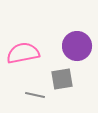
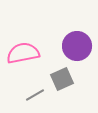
gray square: rotated 15 degrees counterclockwise
gray line: rotated 42 degrees counterclockwise
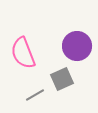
pink semicircle: rotated 100 degrees counterclockwise
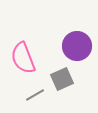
pink semicircle: moved 5 px down
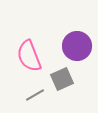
pink semicircle: moved 6 px right, 2 px up
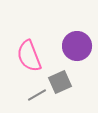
gray square: moved 2 px left, 3 px down
gray line: moved 2 px right
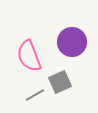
purple circle: moved 5 px left, 4 px up
gray line: moved 2 px left
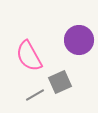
purple circle: moved 7 px right, 2 px up
pink semicircle: rotated 8 degrees counterclockwise
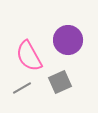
purple circle: moved 11 px left
gray line: moved 13 px left, 7 px up
